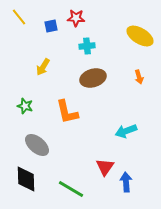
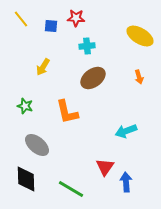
yellow line: moved 2 px right, 2 px down
blue square: rotated 16 degrees clockwise
brown ellipse: rotated 20 degrees counterclockwise
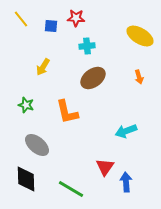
green star: moved 1 px right, 1 px up
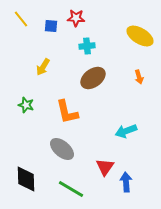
gray ellipse: moved 25 px right, 4 px down
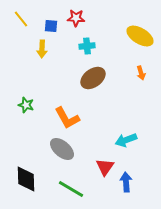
yellow arrow: moved 1 px left, 18 px up; rotated 30 degrees counterclockwise
orange arrow: moved 2 px right, 4 px up
orange L-shape: moved 6 px down; rotated 16 degrees counterclockwise
cyan arrow: moved 9 px down
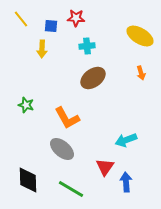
black diamond: moved 2 px right, 1 px down
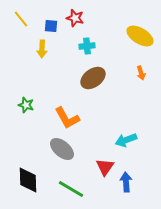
red star: moved 1 px left; rotated 12 degrees clockwise
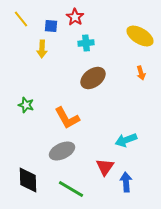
red star: moved 1 px up; rotated 18 degrees clockwise
cyan cross: moved 1 px left, 3 px up
gray ellipse: moved 2 px down; rotated 65 degrees counterclockwise
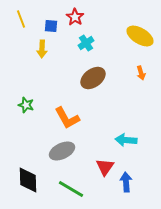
yellow line: rotated 18 degrees clockwise
cyan cross: rotated 28 degrees counterclockwise
cyan arrow: rotated 25 degrees clockwise
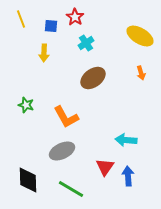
yellow arrow: moved 2 px right, 4 px down
orange L-shape: moved 1 px left, 1 px up
blue arrow: moved 2 px right, 6 px up
